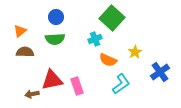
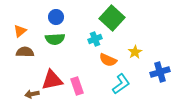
blue cross: rotated 18 degrees clockwise
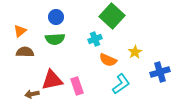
green square: moved 2 px up
